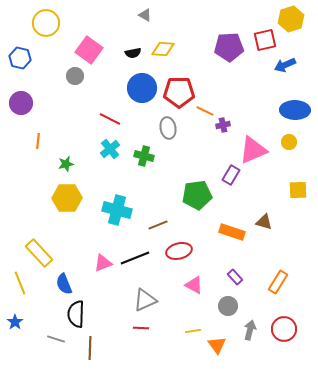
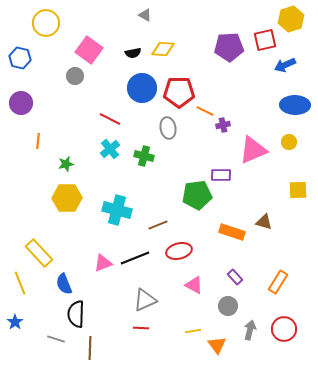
blue ellipse at (295, 110): moved 5 px up
purple rectangle at (231, 175): moved 10 px left; rotated 60 degrees clockwise
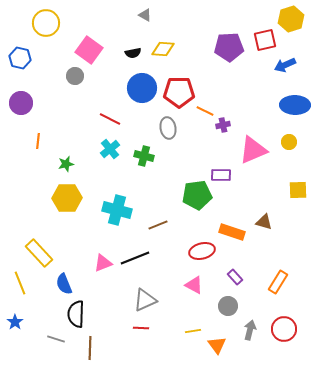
red ellipse at (179, 251): moved 23 px right
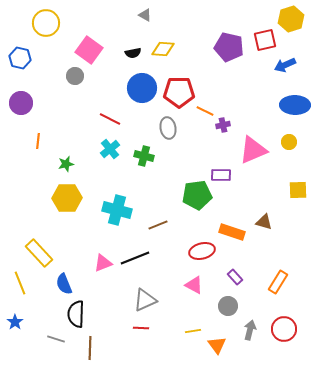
purple pentagon at (229, 47): rotated 16 degrees clockwise
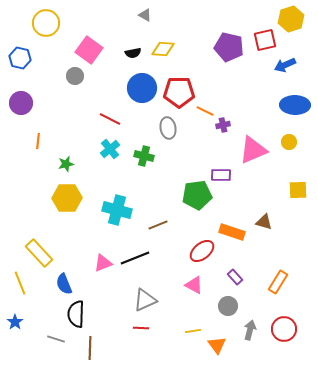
red ellipse at (202, 251): rotated 25 degrees counterclockwise
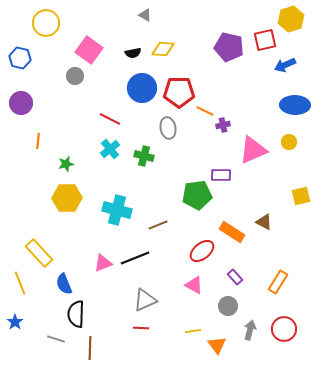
yellow square at (298, 190): moved 3 px right, 6 px down; rotated 12 degrees counterclockwise
brown triangle at (264, 222): rotated 12 degrees clockwise
orange rectangle at (232, 232): rotated 15 degrees clockwise
